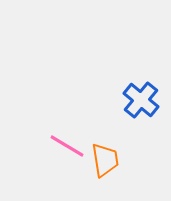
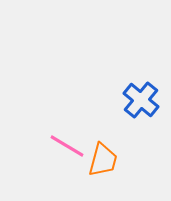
orange trapezoid: moved 2 px left; rotated 24 degrees clockwise
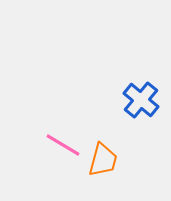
pink line: moved 4 px left, 1 px up
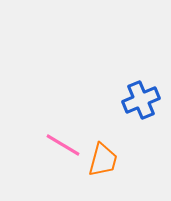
blue cross: rotated 27 degrees clockwise
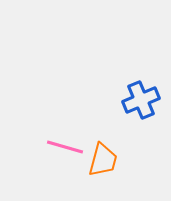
pink line: moved 2 px right, 2 px down; rotated 15 degrees counterclockwise
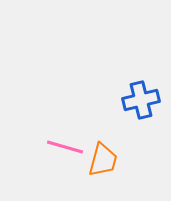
blue cross: rotated 9 degrees clockwise
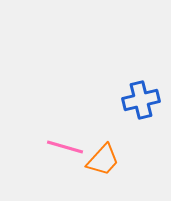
orange trapezoid: rotated 27 degrees clockwise
